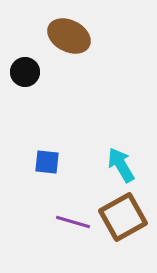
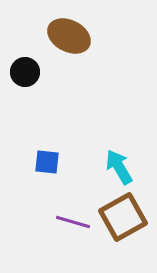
cyan arrow: moved 2 px left, 2 px down
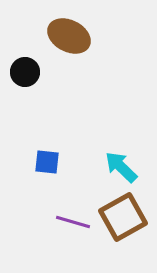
cyan arrow: moved 2 px right; rotated 15 degrees counterclockwise
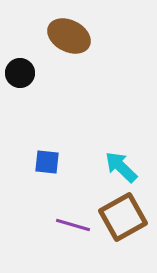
black circle: moved 5 px left, 1 px down
purple line: moved 3 px down
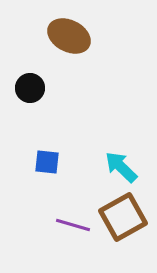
black circle: moved 10 px right, 15 px down
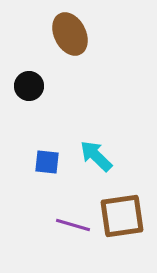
brown ellipse: moved 1 px right, 2 px up; rotated 36 degrees clockwise
black circle: moved 1 px left, 2 px up
cyan arrow: moved 25 px left, 11 px up
brown square: moved 1 px left, 1 px up; rotated 21 degrees clockwise
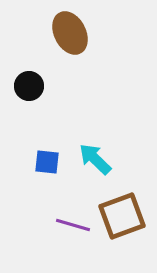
brown ellipse: moved 1 px up
cyan arrow: moved 1 px left, 3 px down
brown square: rotated 12 degrees counterclockwise
